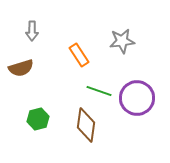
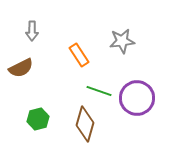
brown semicircle: rotated 10 degrees counterclockwise
brown diamond: moved 1 px left, 1 px up; rotated 8 degrees clockwise
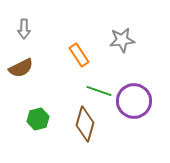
gray arrow: moved 8 px left, 2 px up
gray star: moved 1 px up
purple circle: moved 3 px left, 3 px down
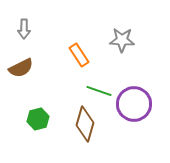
gray star: rotated 10 degrees clockwise
purple circle: moved 3 px down
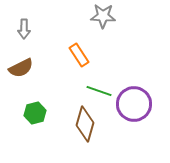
gray star: moved 19 px left, 24 px up
green hexagon: moved 3 px left, 6 px up
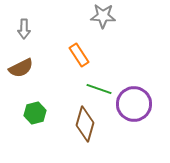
green line: moved 2 px up
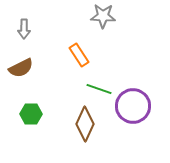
purple circle: moved 1 px left, 2 px down
green hexagon: moved 4 px left, 1 px down; rotated 15 degrees clockwise
brown diamond: rotated 8 degrees clockwise
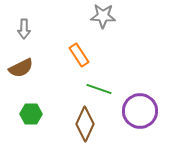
purple circle: moved 7 px right, 5 px down
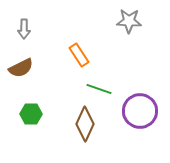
gray star: moved 26 px right, 5 px down
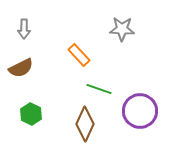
gray star: moved 7 px left, 8 px down
orange rectangle: rotated 10 degrees counterclockwise
green hexagon: rotated 25 degrees clockwise
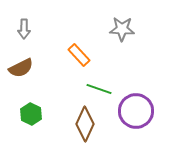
purple circle: moved 4 px left
